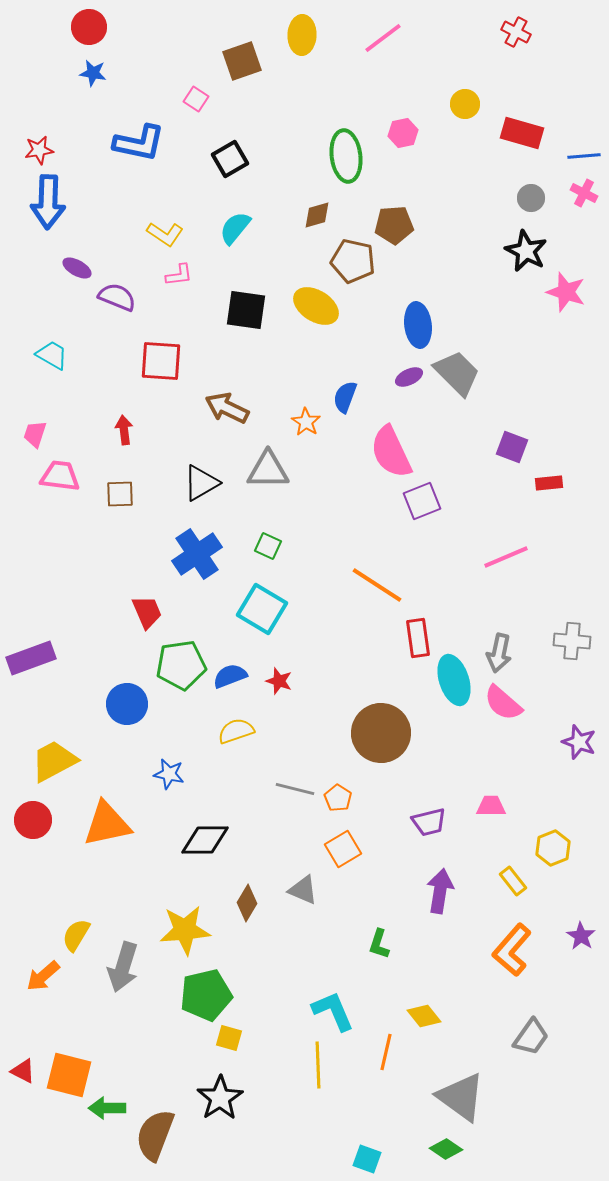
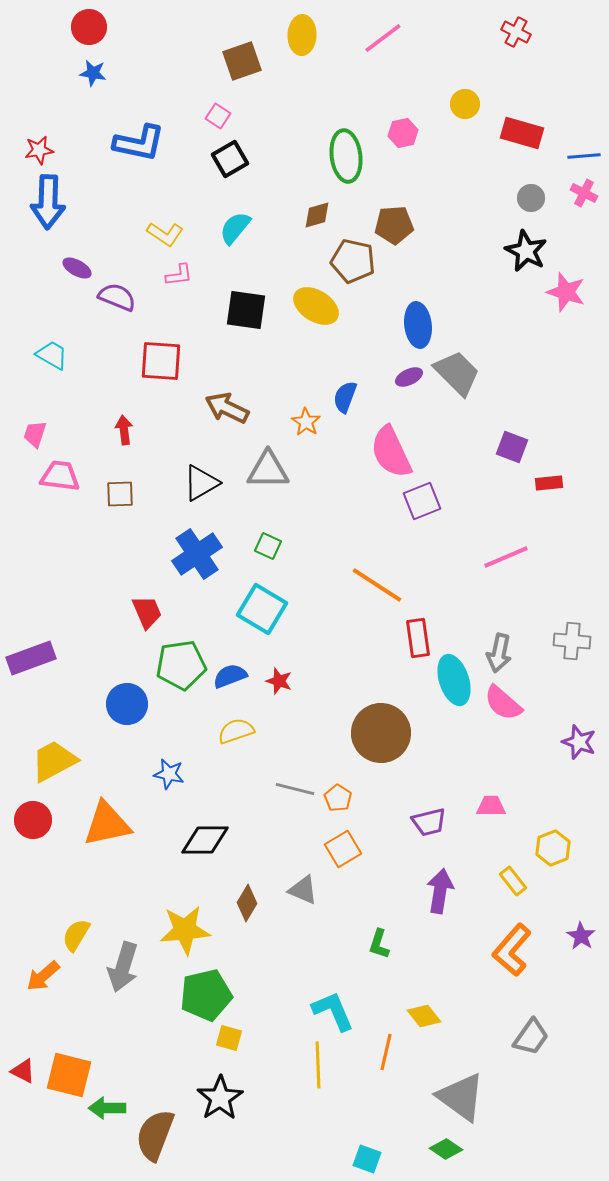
pink square at (196, 99): moved 22 px right, 17 px down
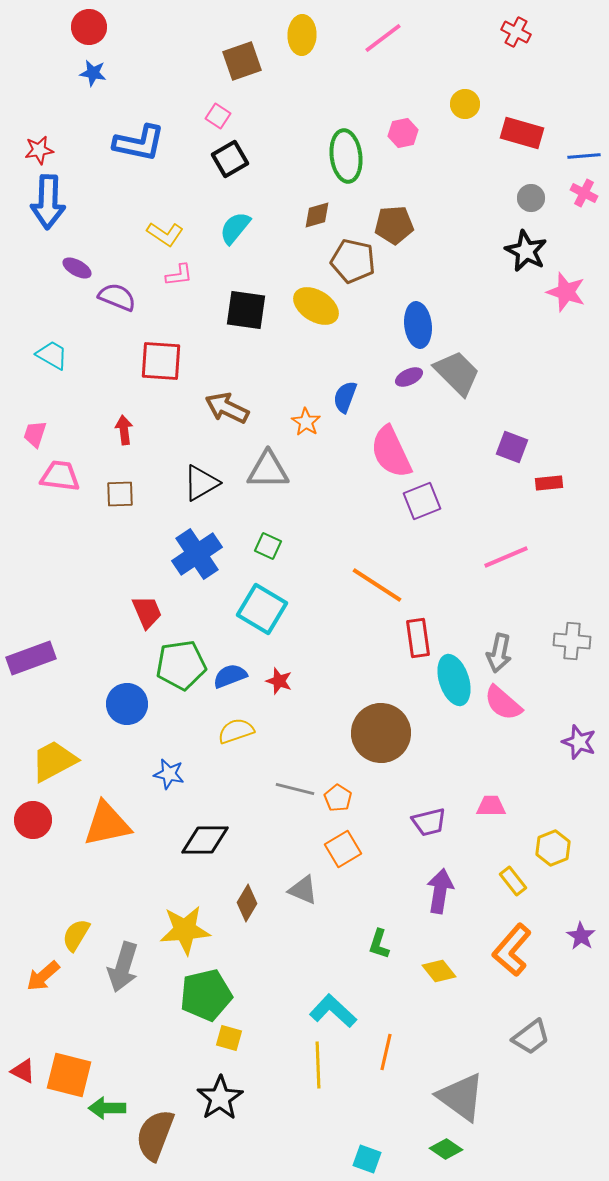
cyan L-shape at (333, 1011): rotated 24 degrees counterclockwise
yellow diamond at (424, 1016): moved 15 px right, 45 px up
gray trapezoid at (531, 1037): rotated 18 degrees clockwise
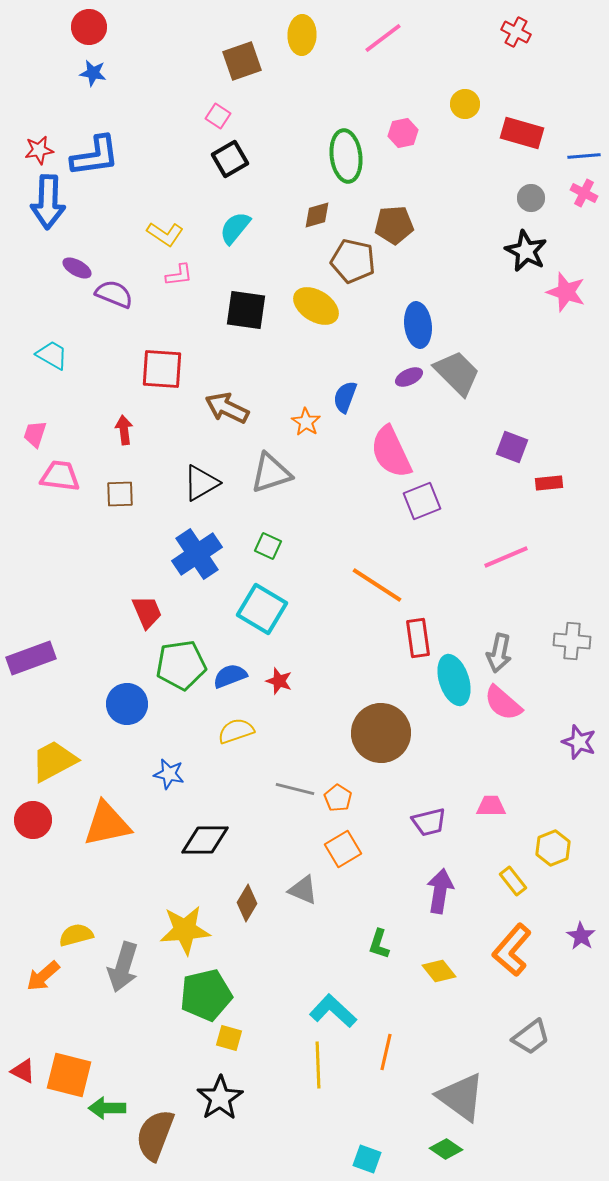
blue L-shape at (139, 143): moved 44 px left, 13 px down; rotated 20 degrees counterclockwise
purple semicircle at (117, 297): moved 3 px left, 3 px up
red square at (161, 361): moved 1 px right, 8 px down
gray triangle at (268, 470): moved 3 px right, 3 px down; rotated 18 degrees counterclockwise
yellow semicircle at (76, 935): rotated 44 degrees clockwise
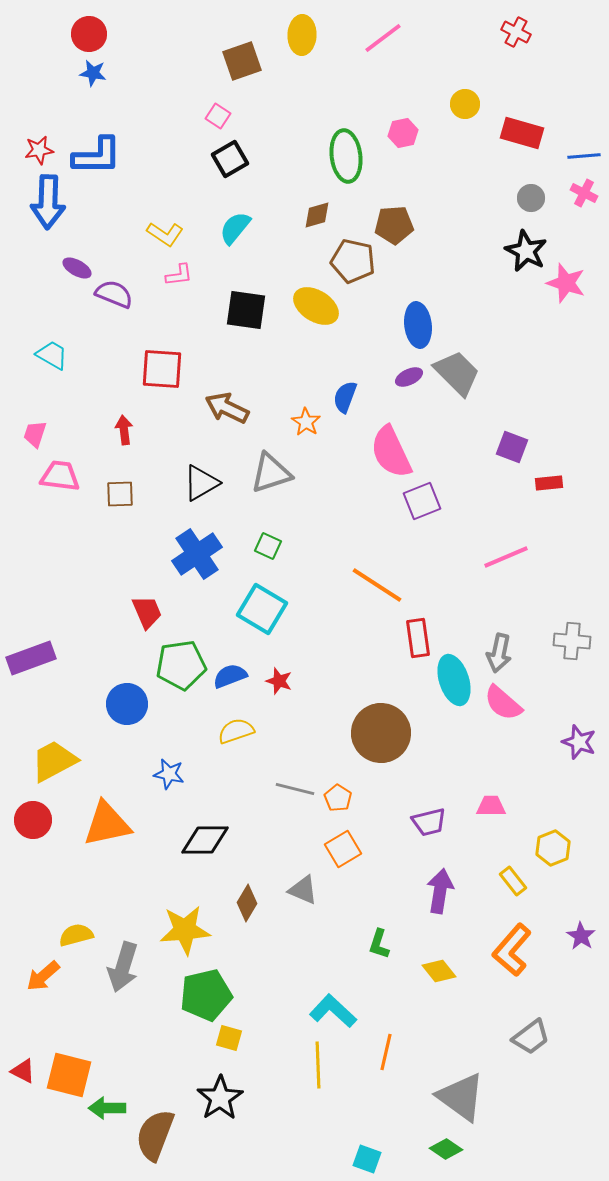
red circle at (89, 27): moved 7 px down
blue L-shape at (95, 156): moved 2 px right; rotated 8 degrees clockwise
pink star at (566, 292): moved 9 px up
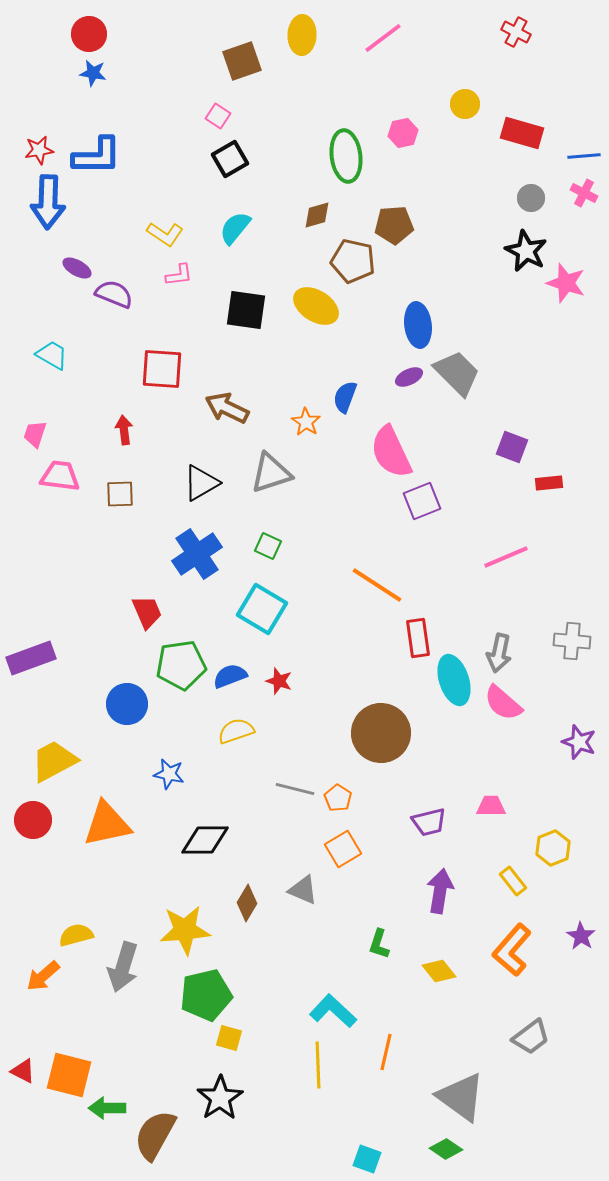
brown semicircle at (155, 1135): rotated 8 degrees clockwise
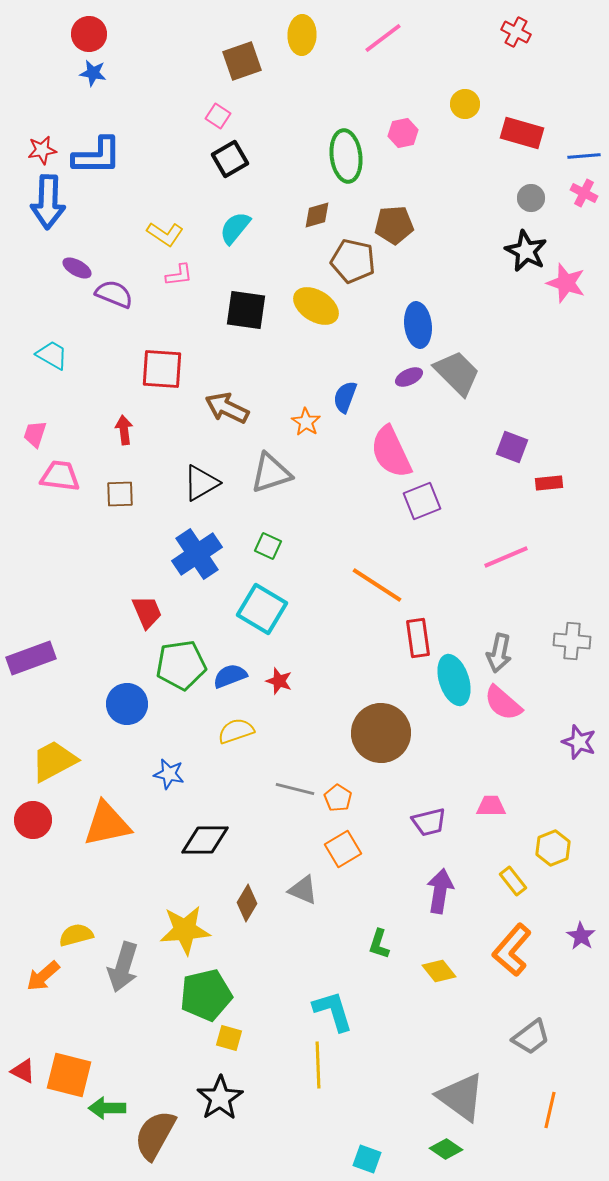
red star at (39, 150): moved 3 px right
cyan L-shape at (333, 1011): rotated 30 degrees clockwise
orange line at (386, 1052): moved 164 px right, 58 px down
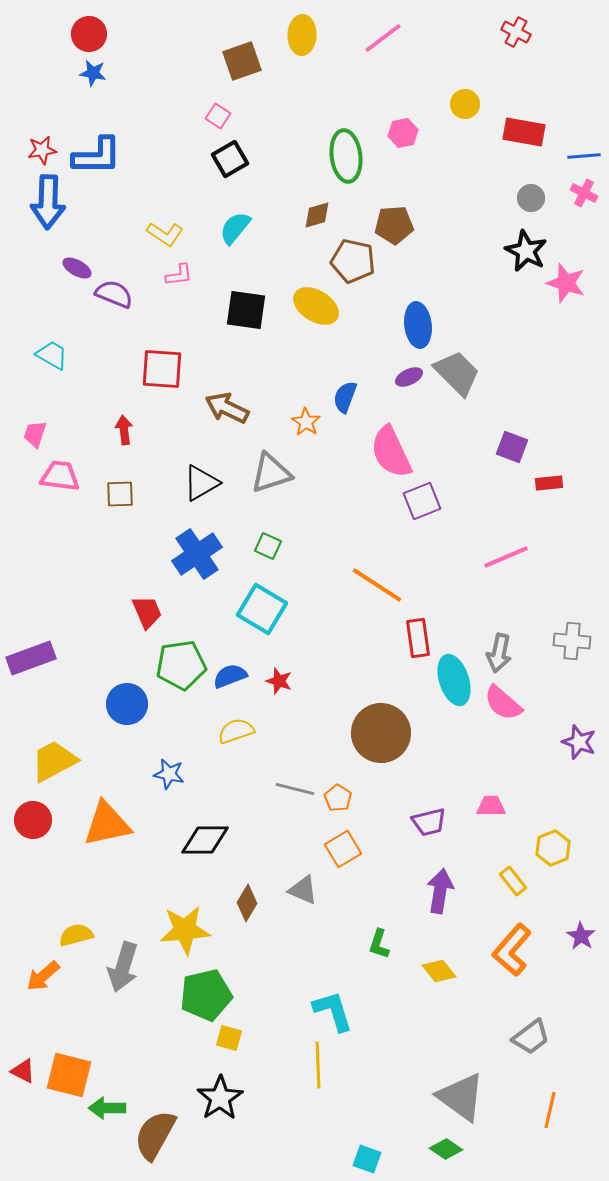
red rectangle at (522, 133): moved 2 px right, 1 px up; rotated 6 degrees counterclockwise
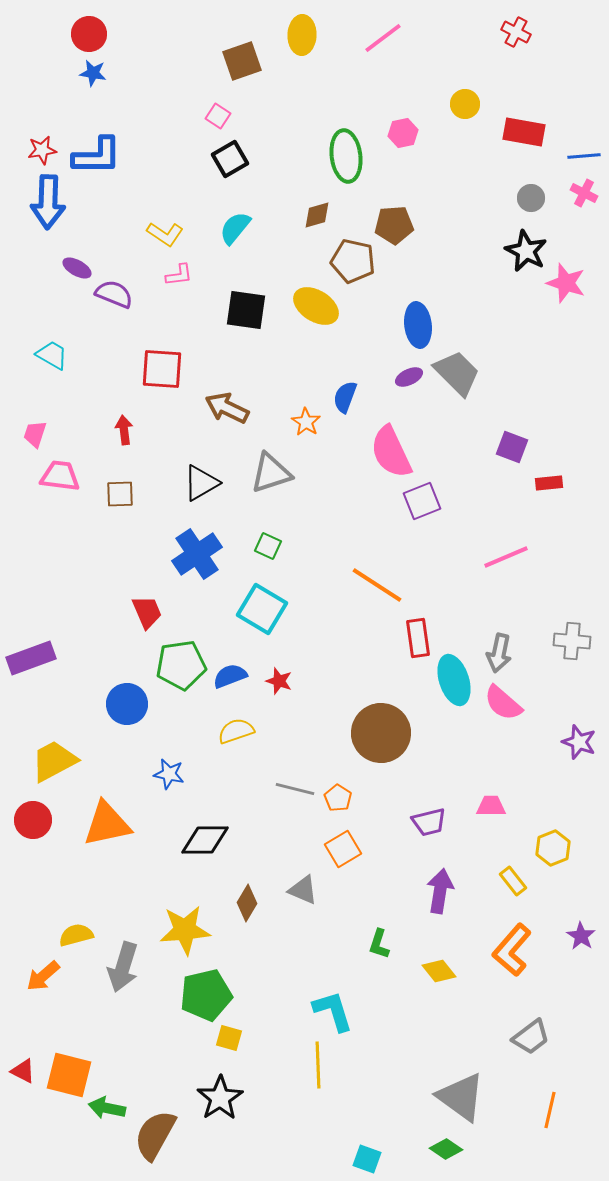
green arrow at (107, 1108): rotated 12 degrees clockwise
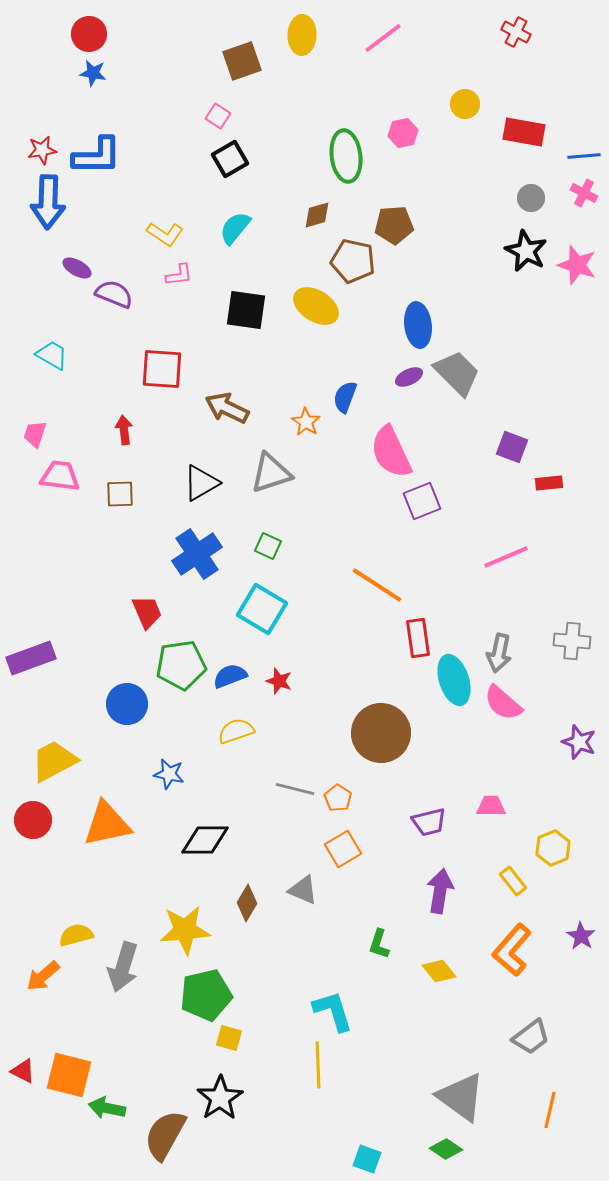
pink star at (566, 283): moved 11 px right, 18 px up
brown semicircle at (155, 1135): moved 10 px right
